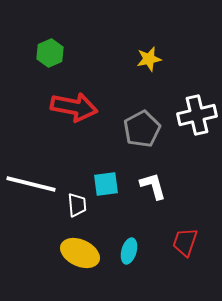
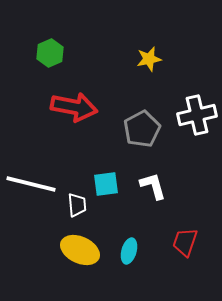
yellow ellipse: moved 3 px up
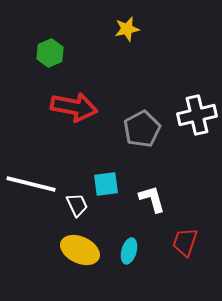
yellow star: moved 22 px left, 30 px up
white L-shape: moved 1 px left, 13 px down
white trapezoid: rotated 20 degrees counterclockwise
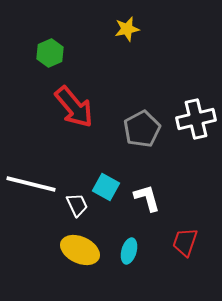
red arrow: rotated 39 degrees clockwise
white cross: moved 1 px left, 4 px down
cyan square: moved 3 px down; rotated 36 degrees clockwise
white L-shape: moved 5 px left, 1 px up
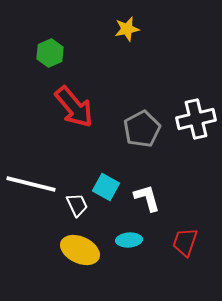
cyan ellipse: moved 11 px up; rotated 70 degrees clockwise
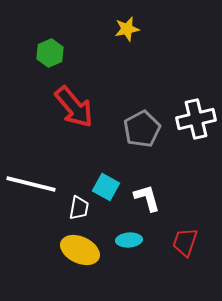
white trapezoid: moved 2 px right, 3 px down; rotated 35 degrees clockwise
